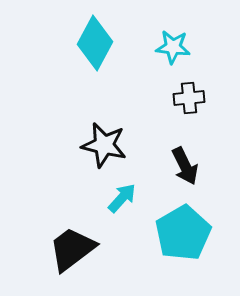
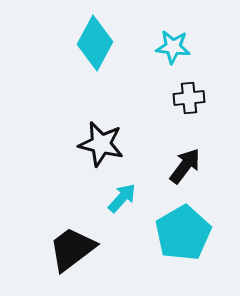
black star: moved 3 px left, 1 px up
black arrow: rotated 117 degrees counterclockwise
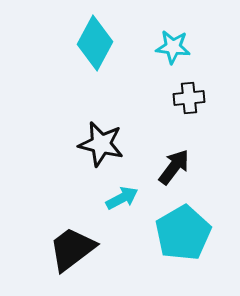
black arrow: moved 11 px left, 1 px down
cyan arrow: rotated 20 degrees clockwise
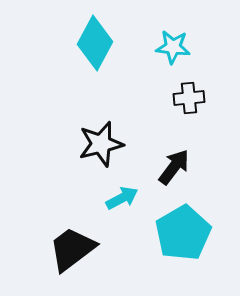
black star: rotated 27 degrees counterclockwise
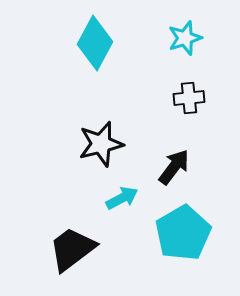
cyan star: moved 12 px right, 9 px up; rotated 24 degrees counterclockwise
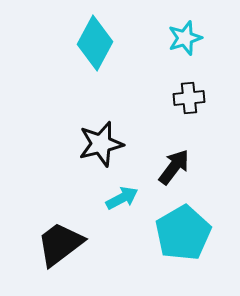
black trapezoid: moved 12 px left, 5 px up
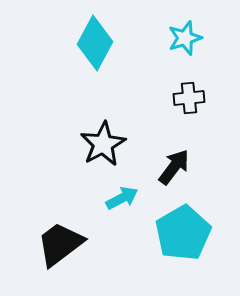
black star: moved 2 px right; rotated 15 degrees counterclockwise
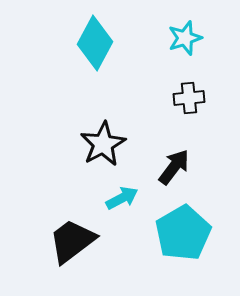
black trapezoid: moved 12 px right, 3 px up
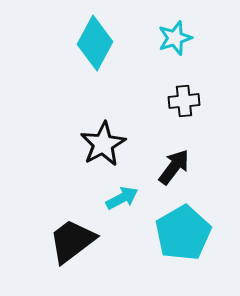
cyan star: moved 10 px left
black cross: moved 5 px left, 3 px down
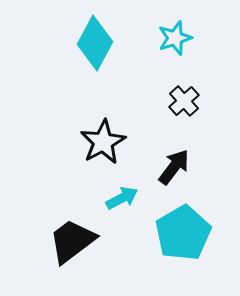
black cross: rotated 36 degrees counterclockwise
black star: moved 2 px up
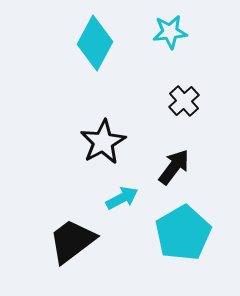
cyan star: moved 5 px left, 6 px up; rotated 12 degrees clockwise
